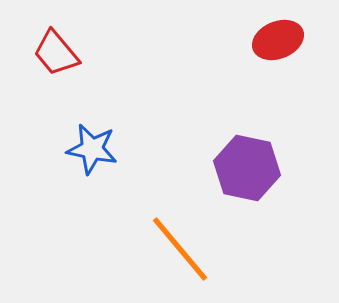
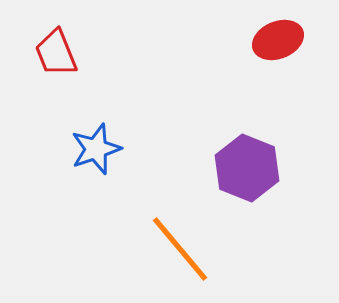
red trapezoid: rotated 18 degrees clockwise
blue star: moved 4 px right; rotated 30 degrees counterclockwise
purple hexagon: rotated 10 degrees clockwise
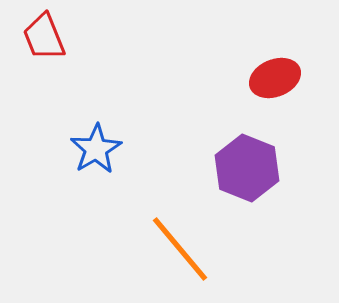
red ellipse: moved 3 px left, 38 px down
red trapezoid: moved 12 px left, 16 px up
blue star: rotated 12 degrees counterclockwise
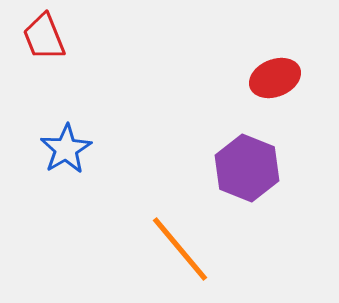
blue star: moved 30 px left
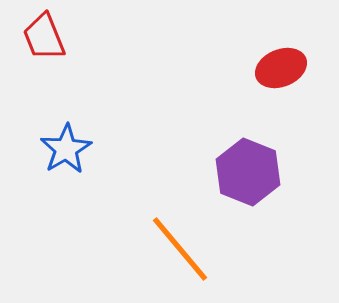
red ellipse: moved 6 px right, 10 px up
purple hexagon: moved 1 px right, 4 px down
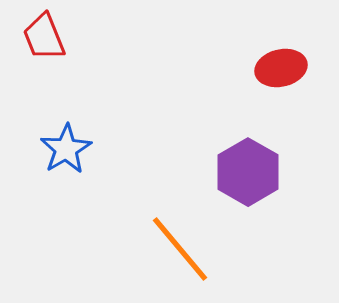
red ellipse: rotated 9 degrees clockwise
purple hexagon: rotated 8 degrees clockwise
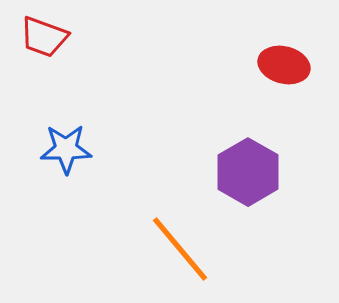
red trapezoid: rotated 48 degrees counterclockwise
red ellipse: moved 3 px right, 3 px up; rotated 27 degrees clockwise
blue star: rotated 30 degrees clockwise
